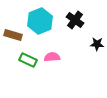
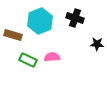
black cross: moved 2 px up; rotated 18 degrees counterclockwise
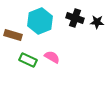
black star: moved 22 px up
pink semicircle: rotated 35 degrees clockwise
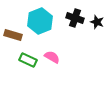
black star: rotated 16 degrees clockwise
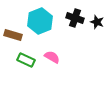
green rectangle: moved 2 px left
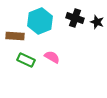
brown rectangle: moved 2 px right, 1 px down; rotated 12 degrees counterclockwise
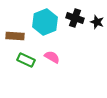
cyan hexagon: moved 5 px right, 1 px down
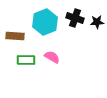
black star: rotated 24 degrees counterclockwise
green rectangle: rotated 24 degrees counterclockwise
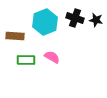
black star: moved 1 px left, 2 px up; rotated 16 degrees clockwise
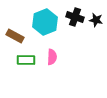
black cross: moved 1 px up
brown rectangle: rotated 24 degrees clockwise
pink semicircle: rotated 63 degrees clockwise
